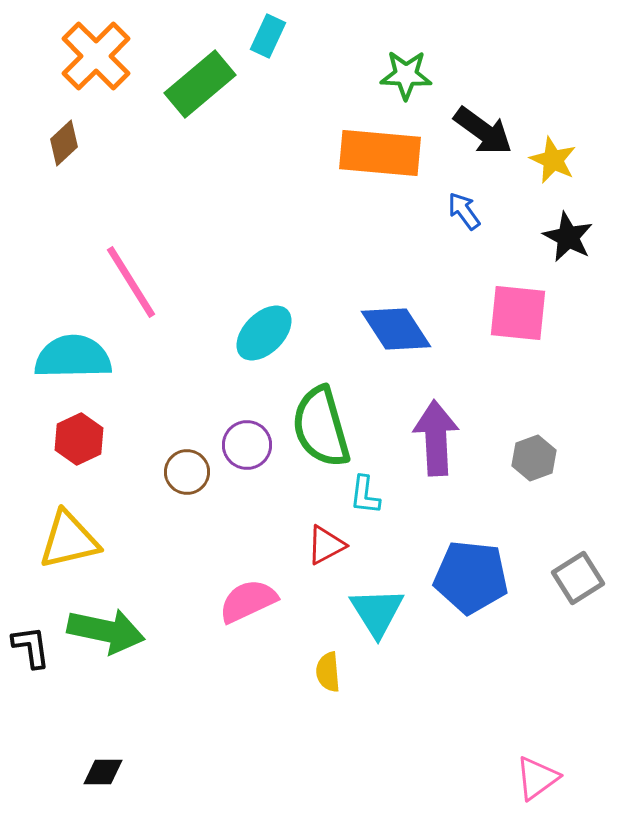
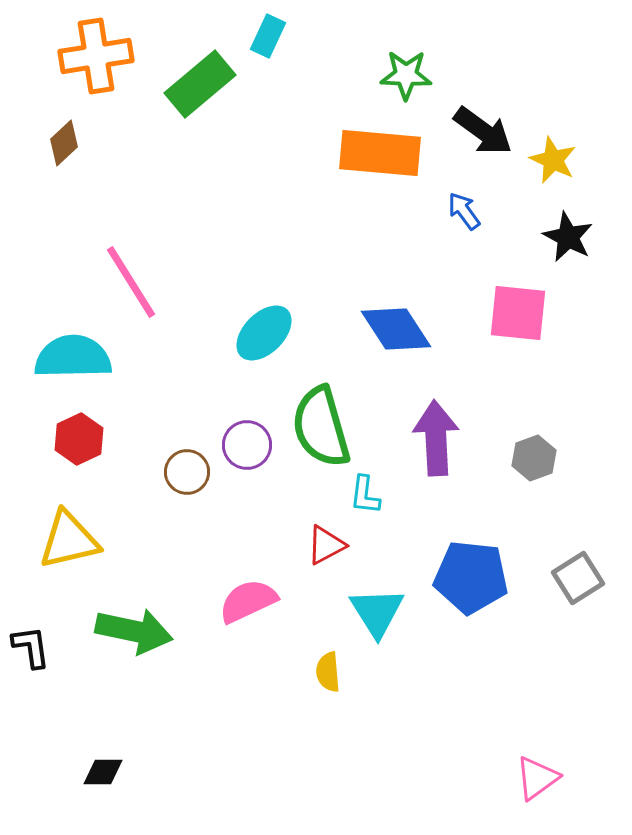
orange cross: rotated 36 degrees clockwise
green arrow: moved 28 px right
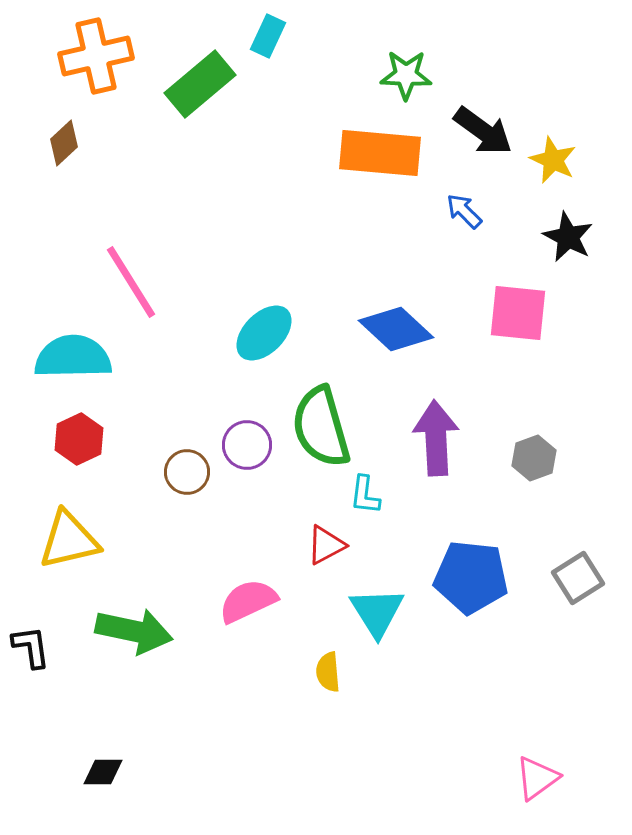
orange cross: rotated 4 degrees counterclockwise
blue arrow: rotated 9 degrees counterclockwise
blue diamond: rotated 14 degrees counterclockwise
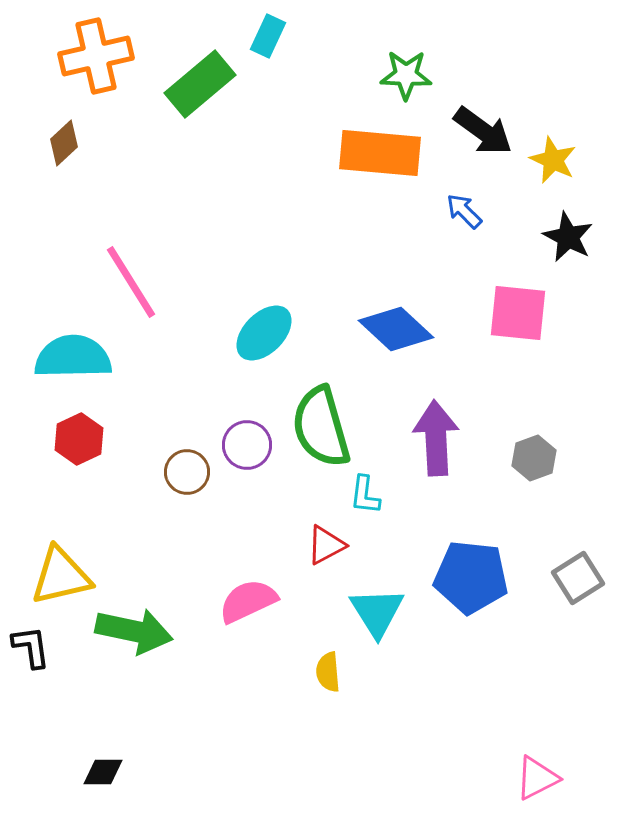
yellow triangle: moved 8 px left, 36 px down
pink triangle: rotated 9 degrees clockwise
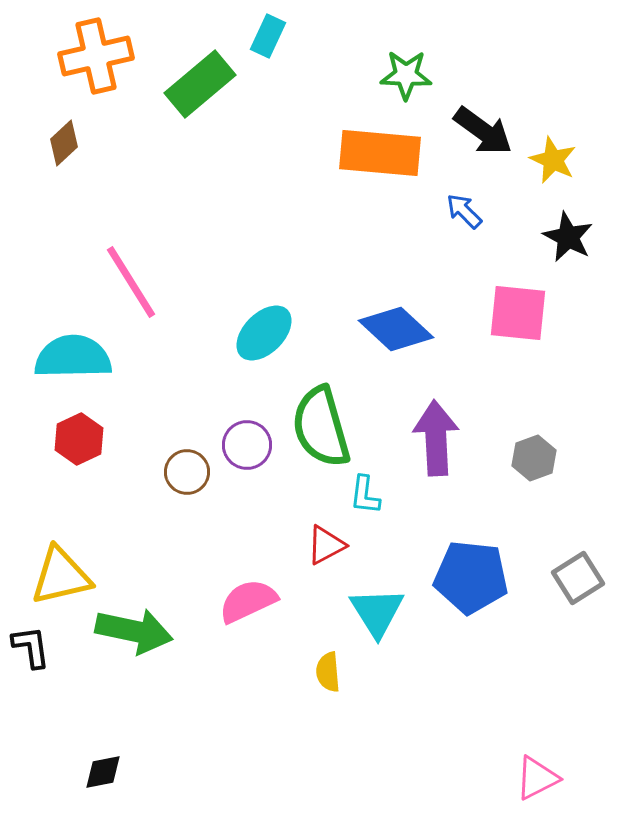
black diamond: rotated 12 degrees counterclockwise
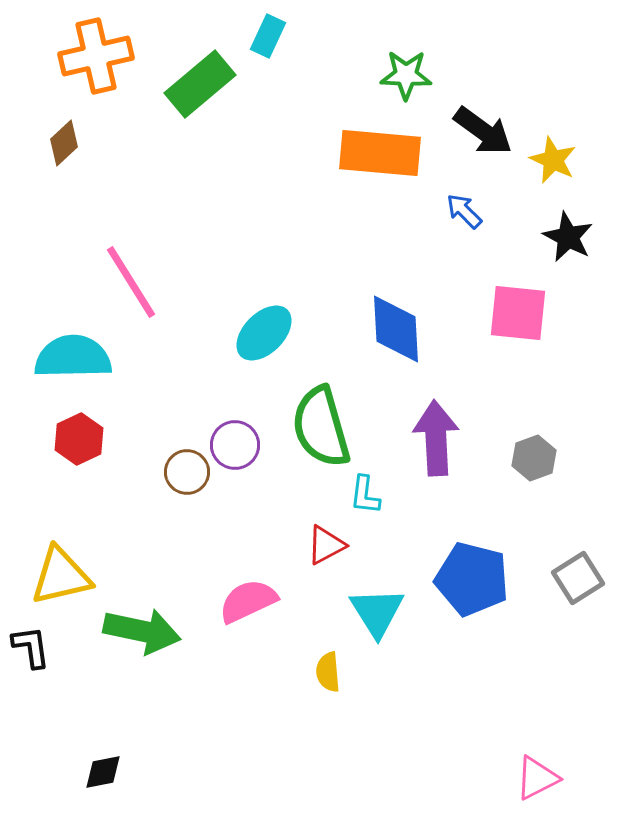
blue diamond: rotated 44 degrees clockwise
purple circle: moved 12 px left
blue pentagon: moved 1 px right, 2 px down; rotated 8 degrees clockwise
green arrow: moved 8 px right
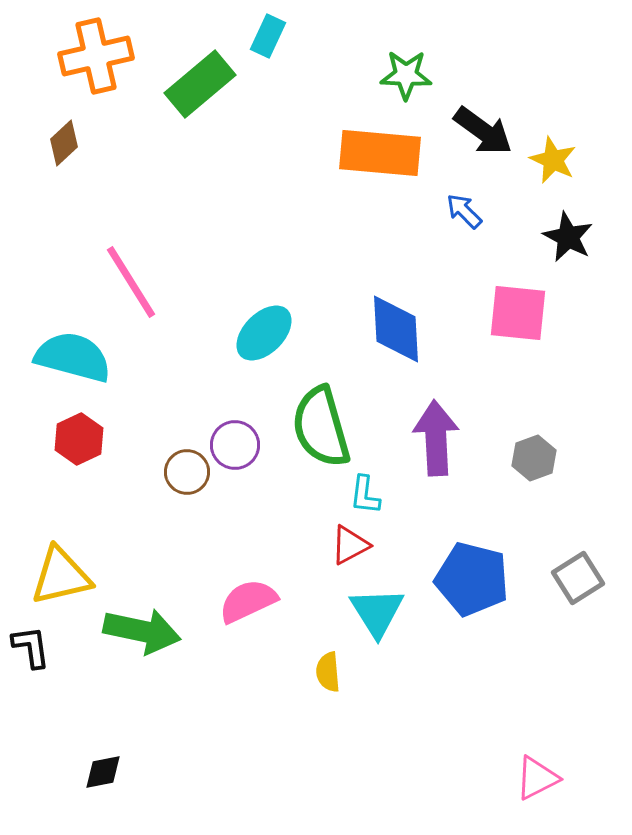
cyan semicircle: rotated 16 degrees clockwise
red triangle: moved 24 px right
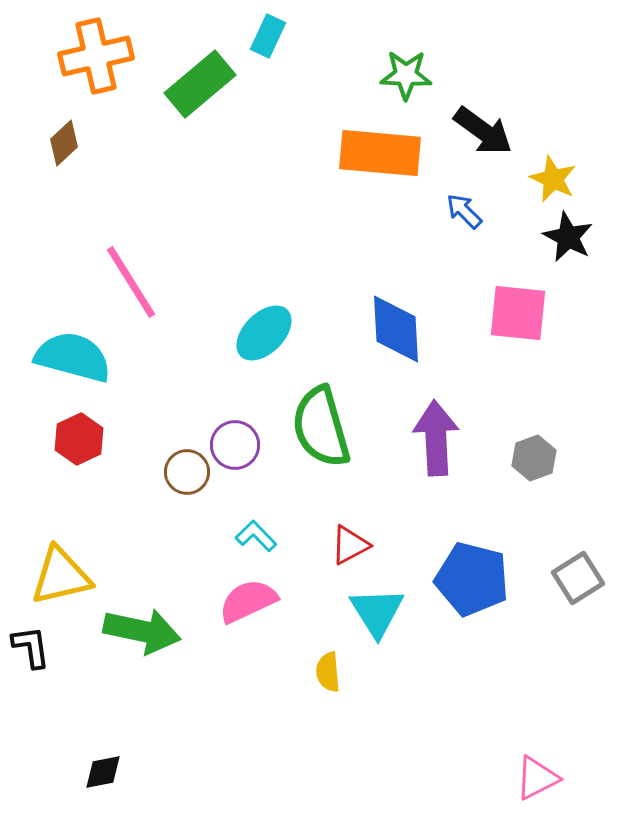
yellow star: moved 19 px down
cyan L-shape: moved 109 px left, 41 px down; rotated 129 degrees clockwise
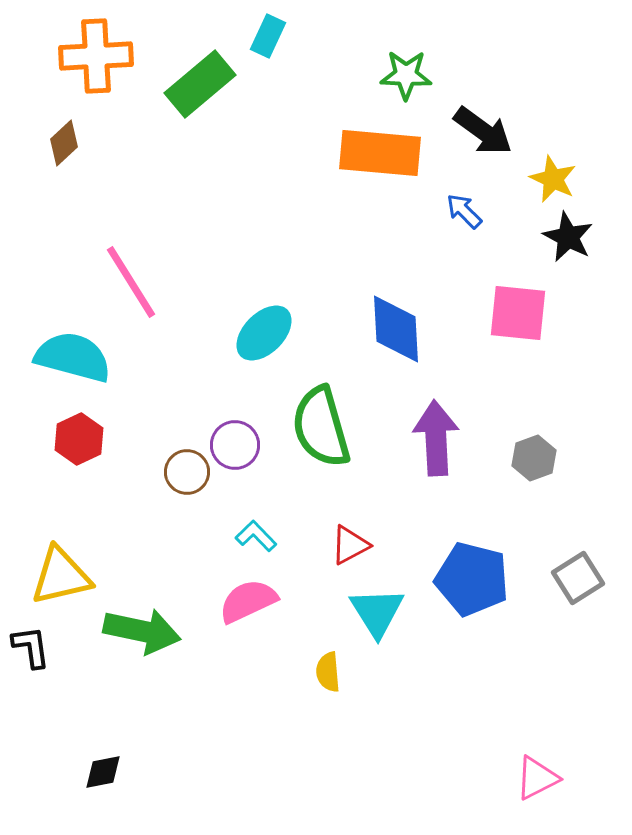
orange cross: rotated 10 degrees clockwise
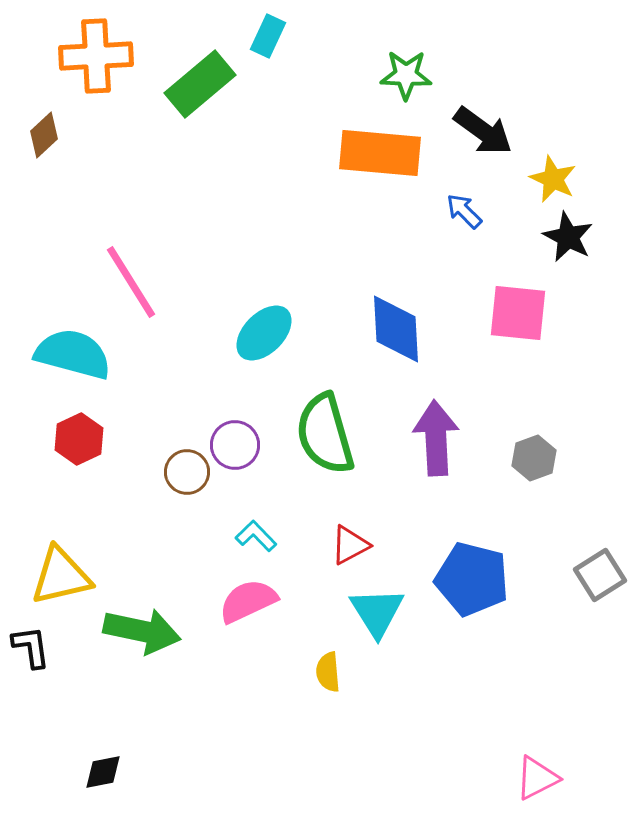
brown diamond: moved 20 px left, 8 px up
cyan semicircle: moved 3 px up
green semicircle: moved 4 px right, 7 px down
gray square: moved 22 px right, 3 px up
